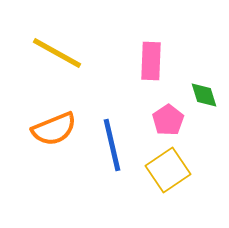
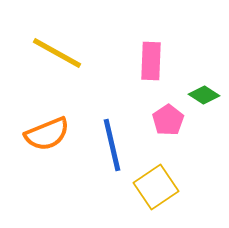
green diamond: rotated 40 degrees counterclockwise
orange semicircle: moved 7 px left, 5 px down
yellow square: moved 12 px left, 17 px down
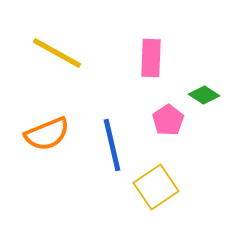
pink rectangle: moved 3 px up
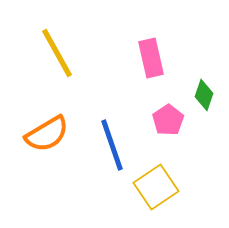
yellow line: rotated 32 degrees clockwise
pink rectangle: rotated 15 degrees counterclockwise
green diamond: rotated 76 degrees clockwise
orange semicircle: rotated 9 degrees counterclockwise
blue line: rotated 6 degrees counterclockwise
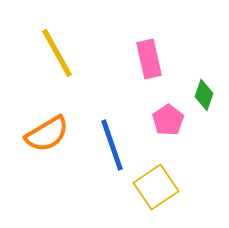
pink rectangle: moved 2 px left, 1 px down
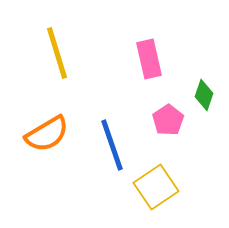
yellow line: rotated 12 degrees clockwise
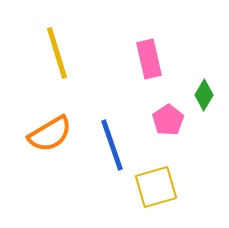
green diamond: rotated 12 degrees clockwise
orange semicircle: moved 3 px right
yellow square: rotated 18 degrees clockwise
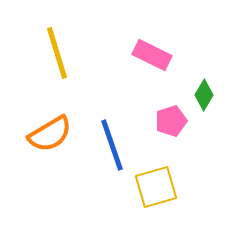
pink rectangle: moved 3 px right, 4 px up; rotated 51 degrees counterclockwise
pink pentagon: moved 3 px right, 1 px down; rotated 16 degrees clockwise
